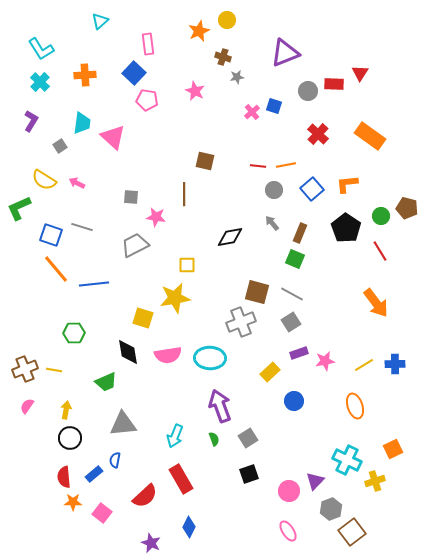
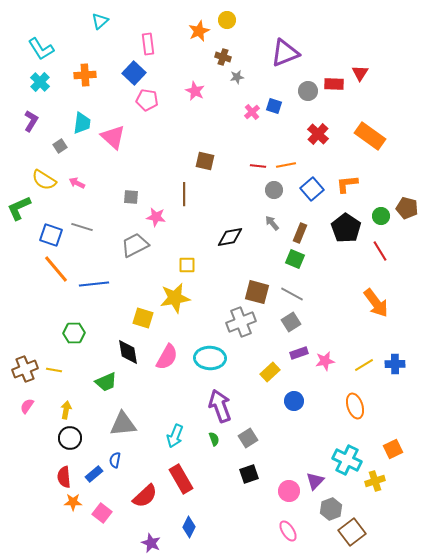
pink semicircle at (168, 355): moved 1 px left, 2 px down; rotated 52 degrees counterclockwise
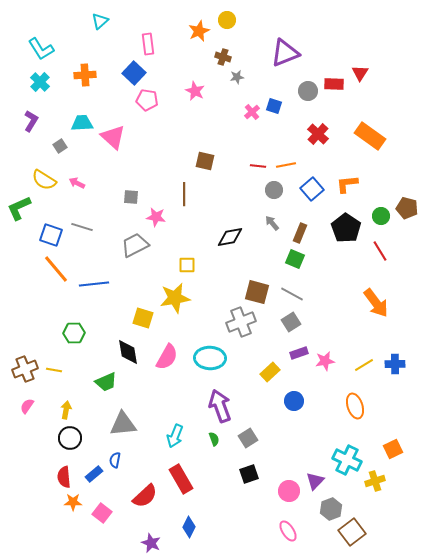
cyan trapezoid at (82, 123): rotated 100 degrees counterclockwise
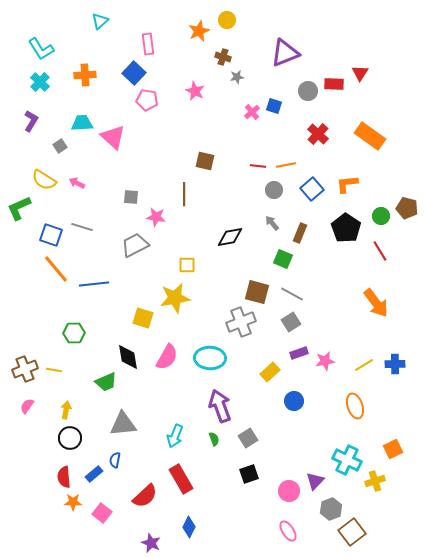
green square at (295, 259): moved 12 px left
black diamond at (128, 352): moved 5 px down
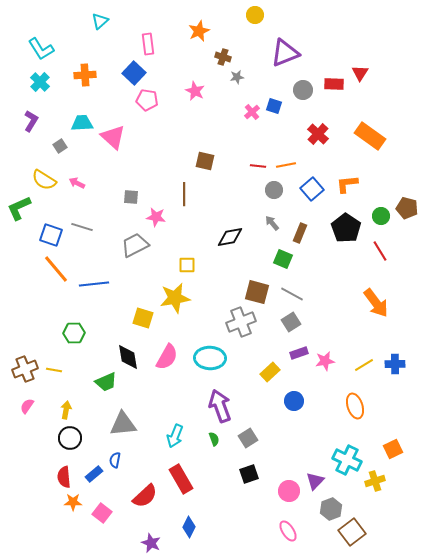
yellow circle at (227, 20): moved 28 px right, 5 px up
gray circle at (308, 91): moved 5 px left, 1 px up
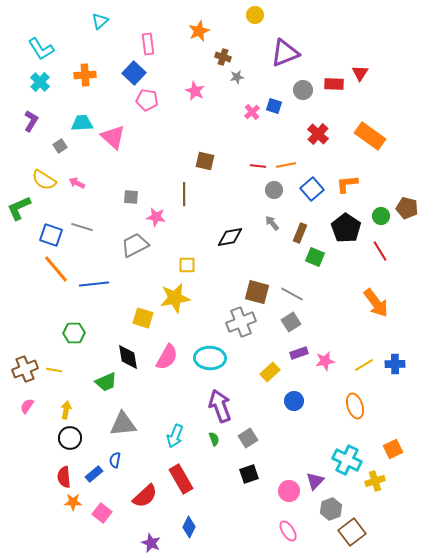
green square at (283, 259): moved 32 px right, 2 px up
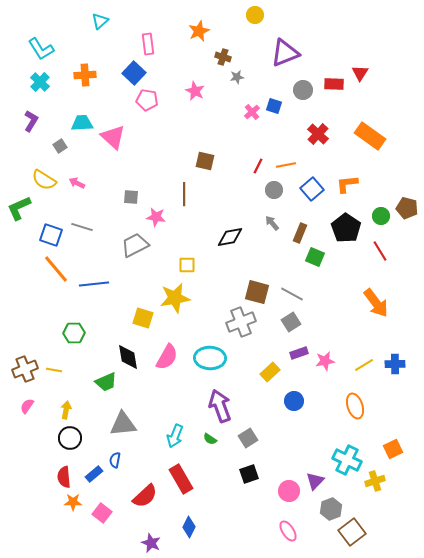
red line at (258, 166): rotated 70 degrees counterclockwise
green semicircle at (214, 439): moved 4 px left; rotated 144 degrees clockwise
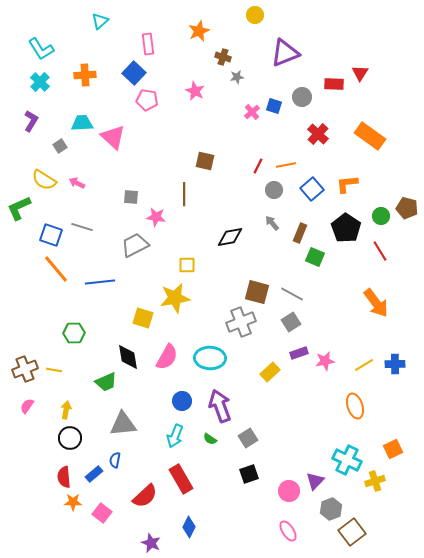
gray circle at (303, 90): moved 1 px left, 7 px down
blue line at (94, 284): moved 6 px right, 2 px up
blue circle at (294, 401): moved 112 px left
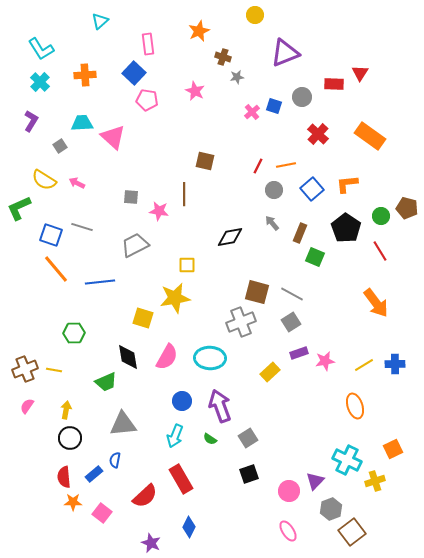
pink star at (156, 217): moved 3 px right, 6 px up
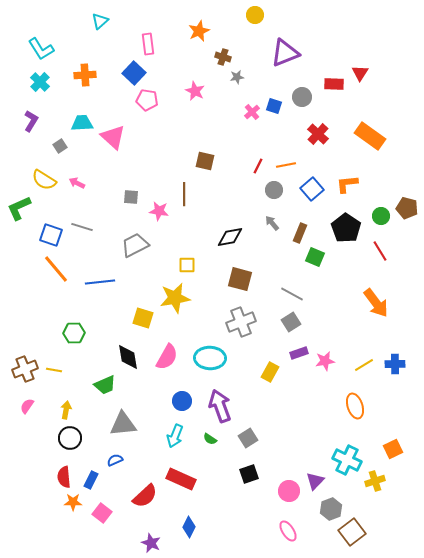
brown square at (257, 292): moved 17 px left, 13 px up
yellow rectangle at (270, 372): rotated 18 degrees counterclockwise
green trapezoid at (106, 382): moved 1 px left, 3 px down
blue semicircle at (115, 460): rotated 56 degrees clockwise
blue rectangle at (94, 474): moved 3 px left, 6 px down; rotated 24 degrees counterclockwise
red rectangle at (181, 479): rotated 36 degrees counterclockwise
